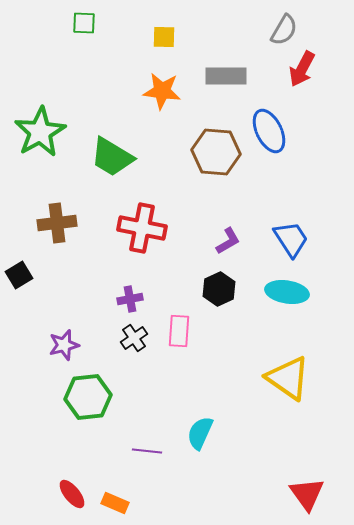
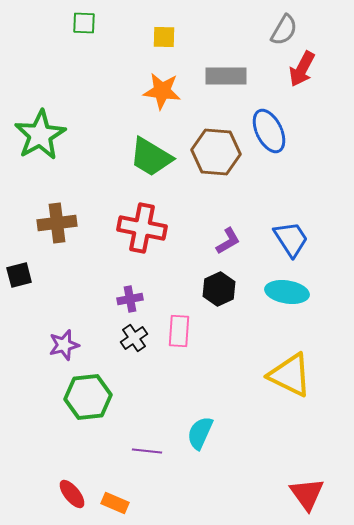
green star: moved 3 px down
green trapezoid: moved 39 px right
black square: rotated 16 degrees clockwise
yellow triangle: moved 2 px right, 3 px up; rotated 9 degrees counterclockwise
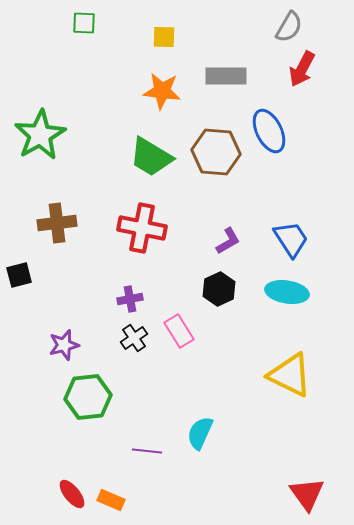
gray semicircle: moved 5 px right, 3 px up
pink rectangle: rotated 36 degrees counterclockwise
orange rectangle: moved 4 px left, 3 px up
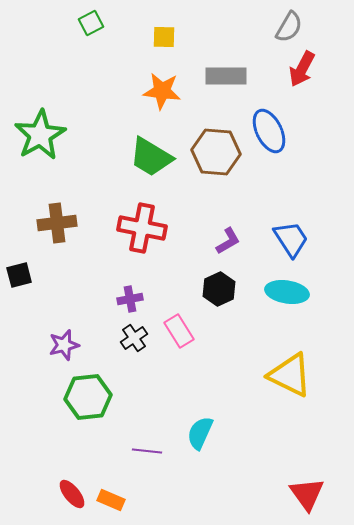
green square: moved 7 px right; rotated 30 degrees counterclockwise
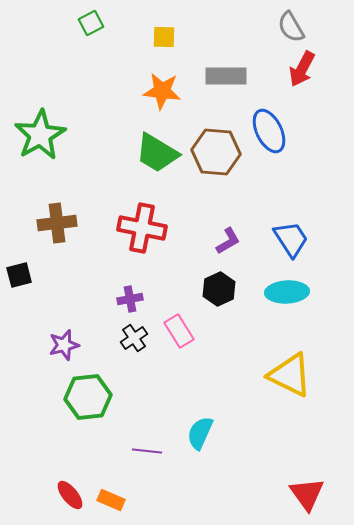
gray semicircle: moved 2 px right; rotated 120 degrees clockwise
green trapezoid: moved 6 px right, 4 px up
cyan ellipse: rotated 12 degrees counterclockwise
red ellipse: moved 2 px left, 1 px down
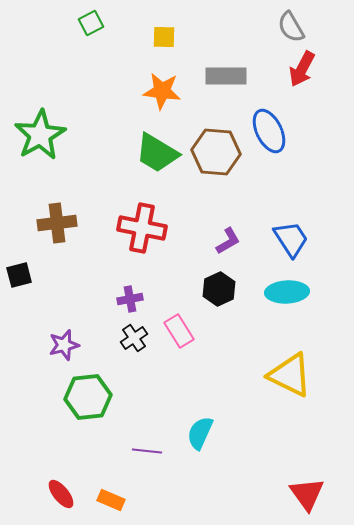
red ellipse: moved 9 px left, 1 px up
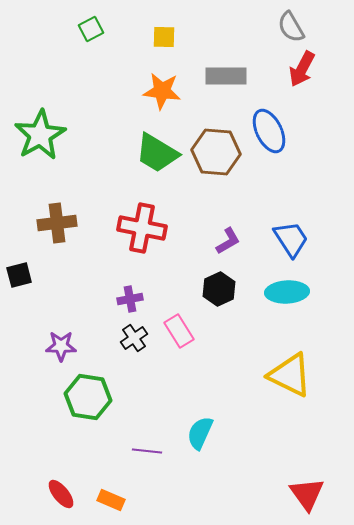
green square: moved 6 px down
purple star: moved 3 px left, 1 px down; rotated 16 degrees clockwise
green hexagon: rotated 15 degrees clockwise
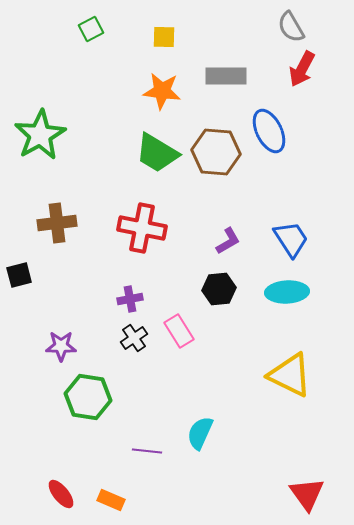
black hexagon: rotated 20 degrees clockwise
